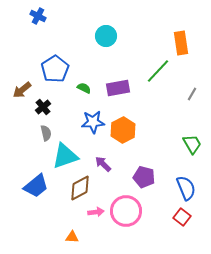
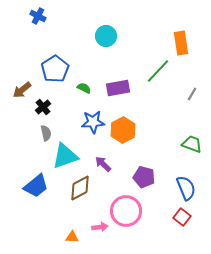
green trapezoid: rotated 40 degrees counterclockwise
pink arrow: moved 4 px right, 15 px down
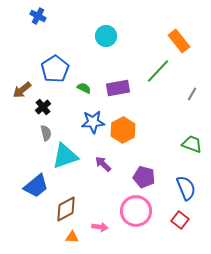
orange rectangle: moved 2 px left, 2 px up; rotated 30 degrees counterclockwise
brown diamond: moved 14 px left, 21 px down
pink circle: moved 10 px right
red square: moved 2 px left, 3 px down
pink arrow: rotated 14 degrees clockwise
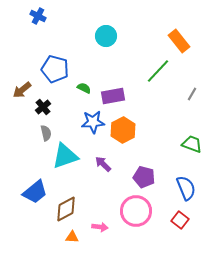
blue pentagon: rotated 24 degrees counterclockwise
purple rectangle: moved 5 px left, 8 px down
blue trapezoid: moved 1 px left, 6 px down
